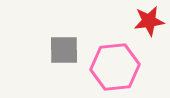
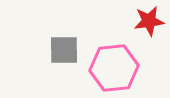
pink hexagon: moved 1 px left, 1 px down
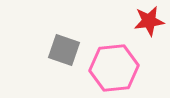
gray square: rotated 20 degrees clockwise
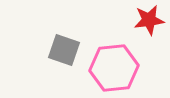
red star: moved 1 px up
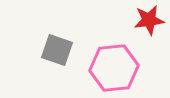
gray square: moved 7 px left
